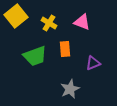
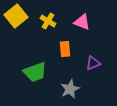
yellow cross: moved 1 px left, 2 px up
green trapezoid: moved 16 px down
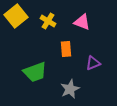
orange rectangle: moved 1 px right
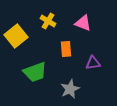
yellow square: moved 20 px down
pink triangle: moved 1 px right, 1 px down
purple triangle: rotated 14 degrees clockwise
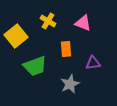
green trapezoid: moved 6 px up
gray star: moved 5 px up
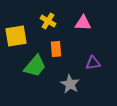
pink triangle: rotated 18 degrees counterclockwise
yellow square: rotated 30 degrees clockwise
orange rectangle: moved 10 px left
green trapezoid: rotated 30 degrees counterclockwise
gray star: rotated 18 degrees counterclockwise
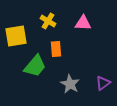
purple triangle: moved 10 px right, 20 px down; rotated 28 degrees counterclockwise
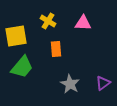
green trapezoid: moved 13 px left, 1 px down
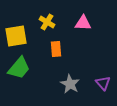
yellow cross: moved 1 px left, 1 px down
green trapezoid: moved 3 px left, 1 px down
purple triangle: rotated 35 degrees counterclockwise
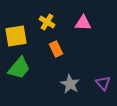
orange rectangle: rotated 21 degrees counterclockwise
